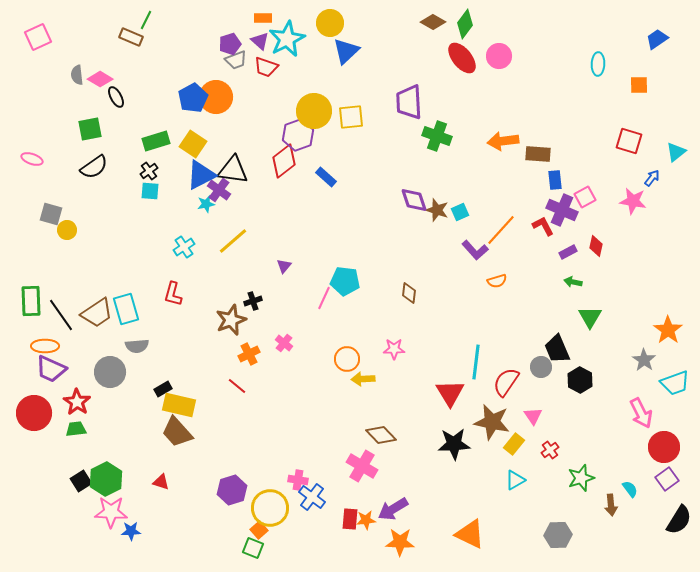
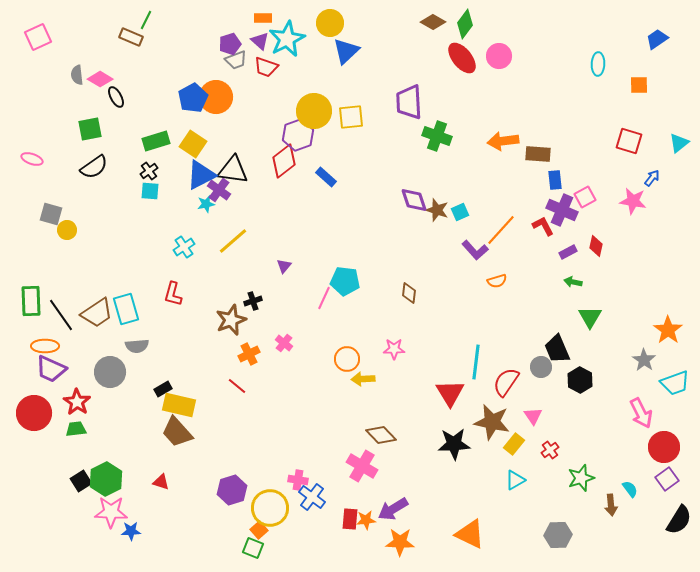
cyan triangle at (676, 152): moved 3 px right, 9 px up
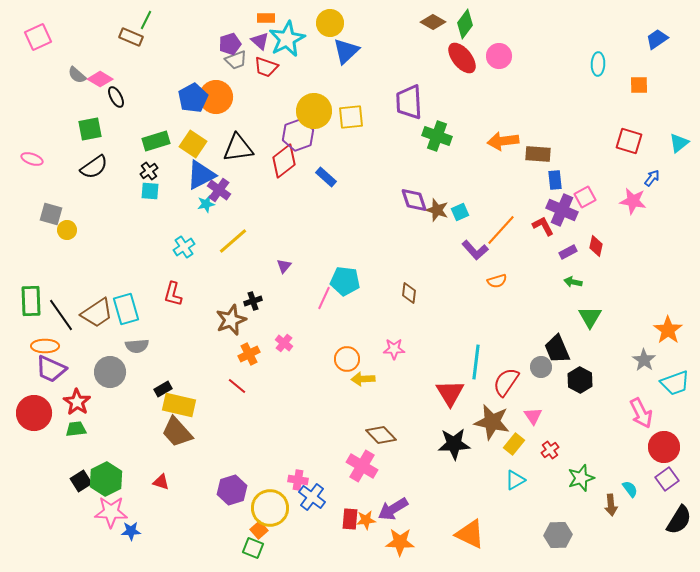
orange rectangle at (263, 18): moved 3 px right
gray semicircle at (77, 75): rotated 42 degrees counterclockwise
black triangle at (233, 170): moved 5 px right, 22 px up; rotated 16 degrees counterclockwise
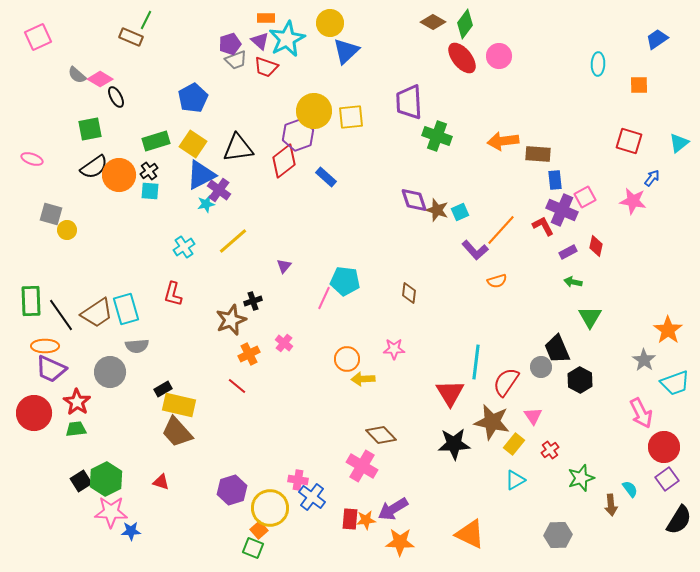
orange circle at (216, 97): moved 97 px left, 78 px down
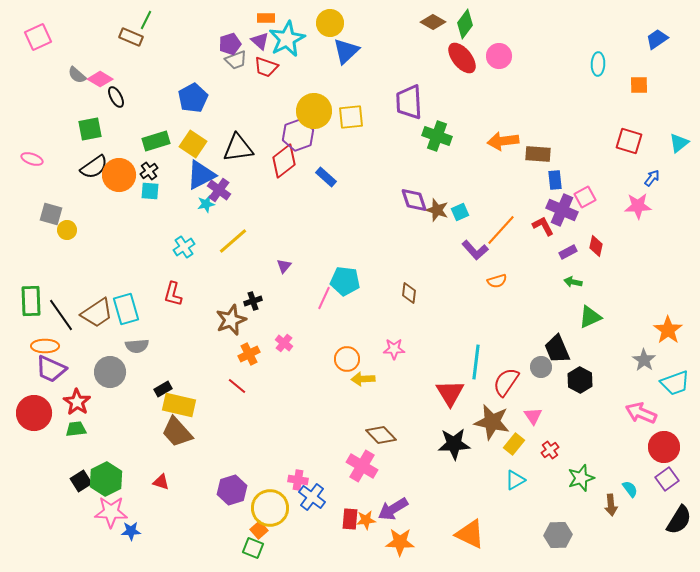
pink star at (633, 201): moved 5 px right, 5 px down; rotated 12 degrees counterclockwise
green triangle at (590, 317): rotated 35 degrees clockwise
pink arrow at (641, 413): rotated 140 degrees clockwise
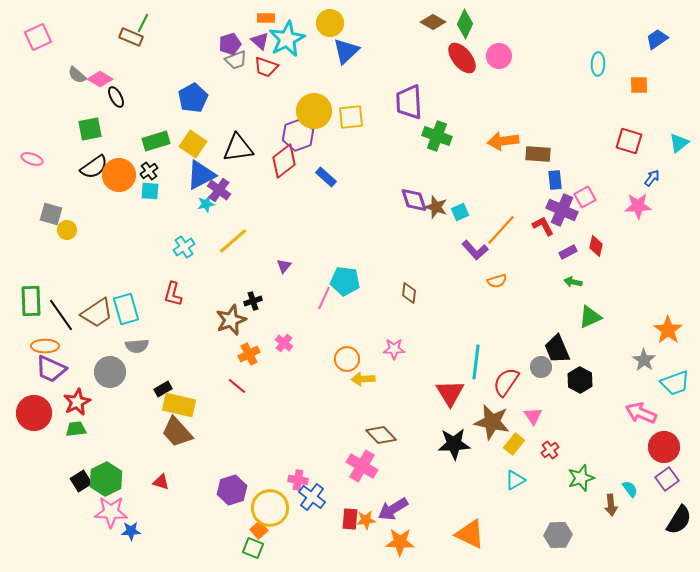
green line at (146, 20): moved 3 px left, 3 px down
green diamond at (465, 24): rotated 12 degrees counterclockwise
brown star at (437, 210): moved 1 px left, 3 px up
red star at (77, 402): rotated 12 degrees clockwise
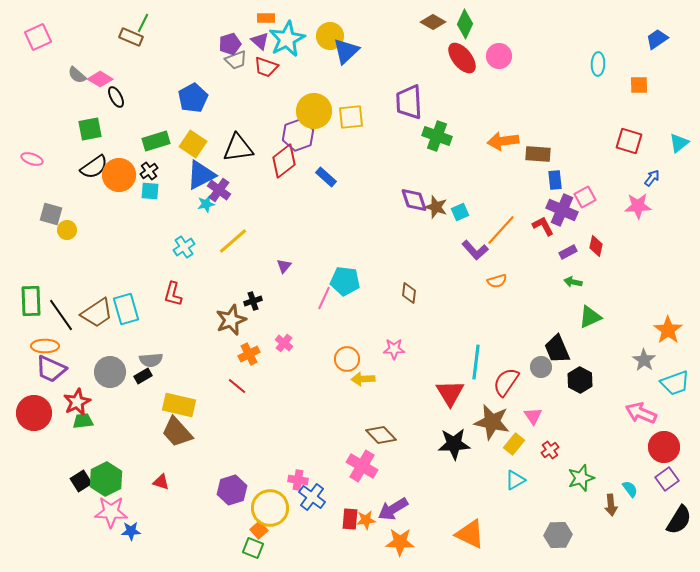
yellow circle at (330, 23): moved 13 px down
gray semicircle at (137, 346): moved 14 px right, 14 px down
black rectangle at (163, 389): moved 20 px left, 13 px up
green trapezoid at (76, 429): moved 7 px right, 8 px up
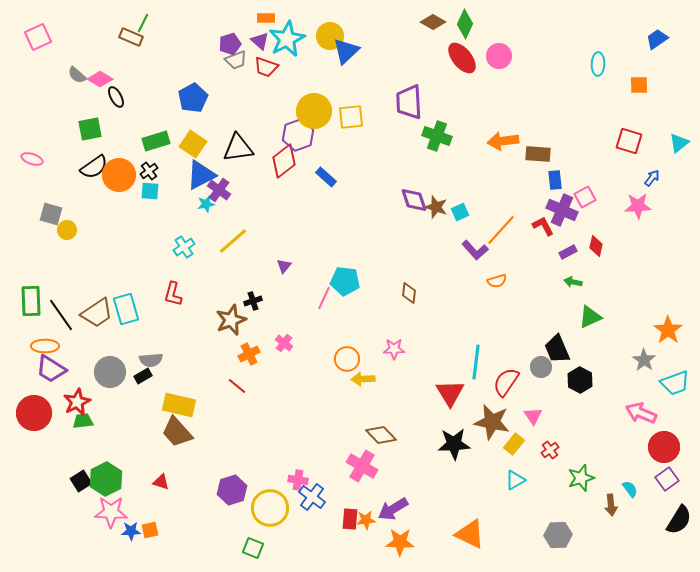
purple trapezoid at (51, 369): rotated 8 degrees clockwise
orange square at (259, 530): moved 109 px left; rotated 30 degrees clockwise
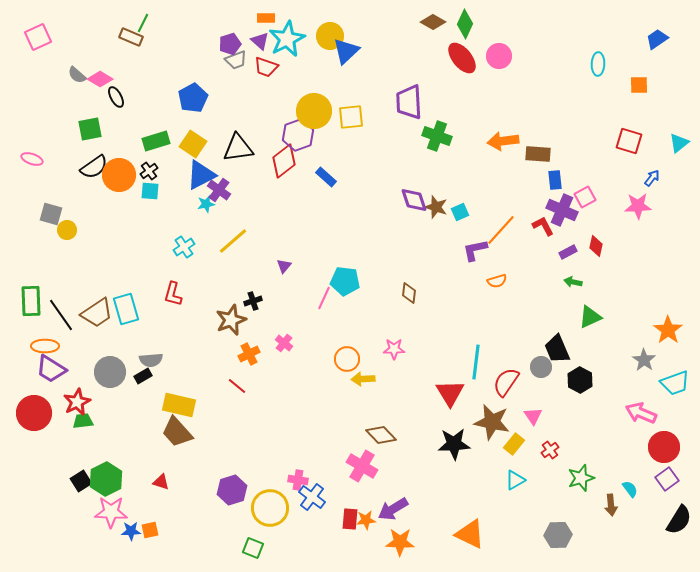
purple L-shape at (475, 250): rotated 120 degrees clockwise
